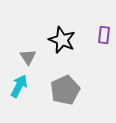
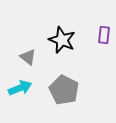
gray triangle: rotated 18 degrees counterclockwise
cyan arrow: moved 1 px right, 2 px down; rotated 40 degrees clockwise
gray pentagon: moved 1 px left; rotated 20 degrees counterclockwise
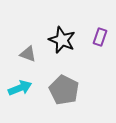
purple rectangle: moved 4 px left, 2 px down; rotated 12 degrees clockwise
gray triangle: moved 3 px up; rotated 18 degrees counterclockwise
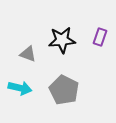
black star: rotated 28 degrees counterclockwise
cyan arrow: rotated 35 degrees clockwise
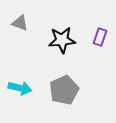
gray triangle: moved 8 px left, 31 px up
gray pentagon: rotated 20 degrees clockwise
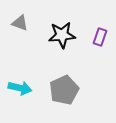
black star: moved 5 px up
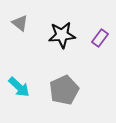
gray triangle: rotated 18 degrees clockwise
purple rectangle: moved 1 px down; rotated 18 degrees clockwise
cyan arrow: moved 1 px left, 1 px up; rotated 30 degrees clockwise
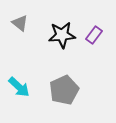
purple rectangle: moved 6 px left, 3 px up
